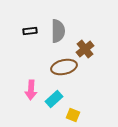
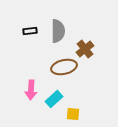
yellow square: moved 1 px up; rotated 16 degrees counterclockwise
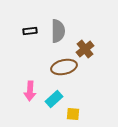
pink arrow: moved 1 px left, 1 px down
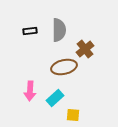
gray semicircle: moved 1 px right, 1 px up
cyan rectangle: moved 1 px right, 1 px up
yellow square: moved 1 px down
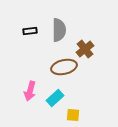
pink arrow: rotated 12 degrees clockwise
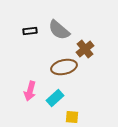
gray semicircle: rotated 130 degrees clockwise
yellow square: moved 1 px left, 2 px down
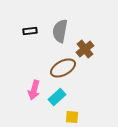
gray semicircle: moved 1 px right, 1 px down; rotated 60 degrees clockwise
brown ellipse: moved 1 px left, 1 px down; rotated 15 degrees counterclockwise
pink arrow: moved 4 px right, 1 px up
cyan rectangle: moved 2 px right, 1 px up
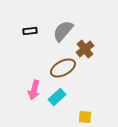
gray semicircle: moved 3 px right; rotated 30 degrees clockwise
yellow square: moved 13 px right
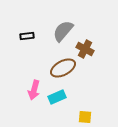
black rectangle: moved 3 px left, 5 px down
brown cross: rotated 24 degrees counterclockwise
cyan rectangle: rotated 18 degrees clockwise
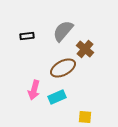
brown cross: rotated 12 degrees clockwise
